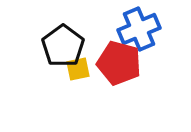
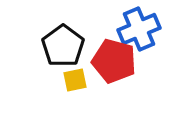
red pentagon: moved 5 px left, 2 px up
yellow square: moved 3 px left, 11 px down
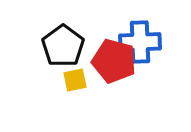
blue cross: moved 1 px right, 13 px down; rotated 21 degrees clockwise
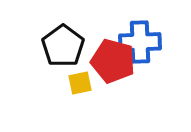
red pentagon: moved 1 px left
yellow square: moved 5 px right, 3 px down
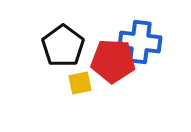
blue cross: rotated 9 degrees clockwise
red pentagon: rotated 12 degrees counterclockwise
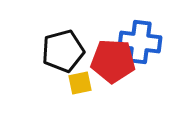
black pentagon: moved 5 px down; rotated 21 degrees clockwise
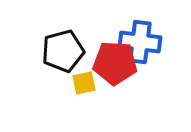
red pentagon: moved 2 px right, 2 px down
yellow square: moved 4 px right
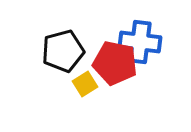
red pentagon: rotated 9 degrees clockwise
yellow square: moved 1 px right, 1 px down; rotated 20 degrees counterclockwise
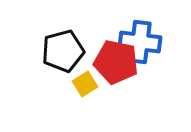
red pentagon: moved 1 px right, 1 px up
